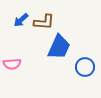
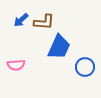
pink semicircle: moved 4 px right, 1 px down
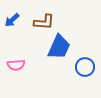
blue arrow: moved 9 px left
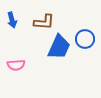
blue arrow: rotated 63 degrees counterclockwise
blue circle: moved 28 px up
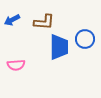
blue arrow: rotated 77 degrees clockwise
blue trapezoid: rotated 24 degrees counterclockwise
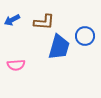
blue circle: moved 3 px up
blue trapezoid: rotated 16 degrees clockwise
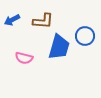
brown L-shape: moved 1 px left, 1 px up
pink semicircle: moved 8 px right, 7 px up; rotated 18 degrees clockwise
